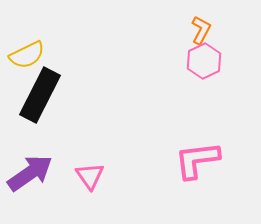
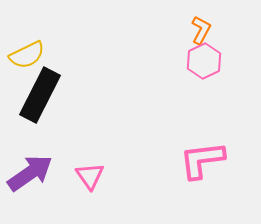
pink L-shape: moved 5 px right
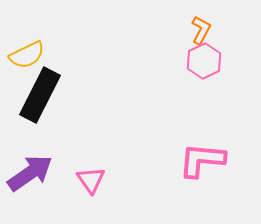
pink L-shape: rotated 12 degrees clockwise
pink triangle: moved 1 px right, 4 px down
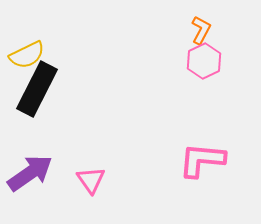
black rectangle: moved 3 px left, 6 px up
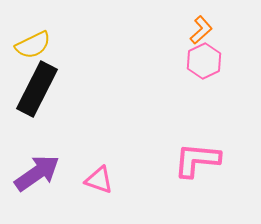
orange L-shape: rotated 20 degrees clockwise
yellow semicircle: moved 6 px right, 10 px up
pink L-shape: moved 5 px left
purple arrow: moved 7 px right
pink triangle: moved 8 px right; rotated 36 degrees counterclockwise
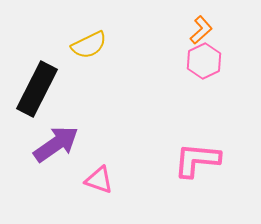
yellow semicircle: moved 56 px right
purple arrow: moved 19 px right, 29 px up
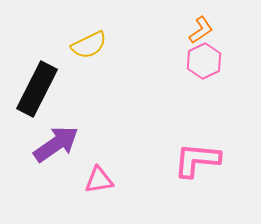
orange L-shape: rotated 8 degrees clockwise
pink triangle: rotated 28 degrees counterclockwise
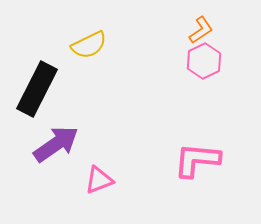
pink triangle: rotated 12 degrees counterclockwise
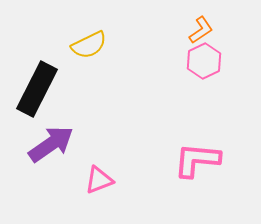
purple arrow: moved 5 px left
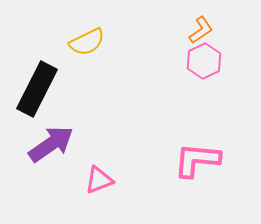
yellow semicircle: moved 2 px left, 3 px up
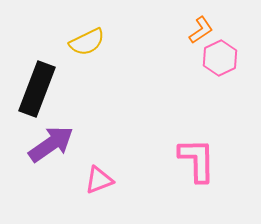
pink hexagon: moved 16 px right, 3 px up
black rectangle: rotated 6 degrees counterclockwise
pink L-shape: rotated 84 degrees clockwise
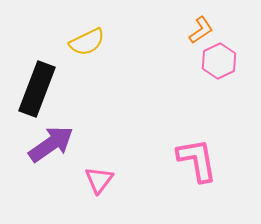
pink hexagon: moved 1 px left, 3 px down
pink L-shape: rotated 9 degrees counterclockwise
pink triangle: rotated 32 degrees counterclockwise
